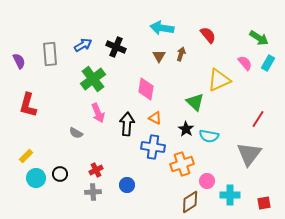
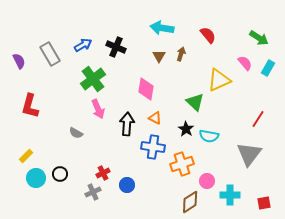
gray rectangle: rotated 25 degrees counterclockwise
cyan rectangle: moved 5 px down
red L-shape: moved 2 px right, 1 px down
pink arrow: moved 4 px up
red cross: moved 7 px right, 3 px down
gray cross: rotated 21 degrees counterclockwise
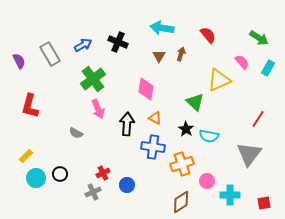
black cross: moved 2 px right, 5 px up
pink semicircle: moved 3 px left, 1 px up
brown diamond: moved 9 px left
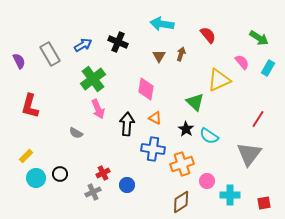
cyan arrow: moved 4 px up
cyan semicircle: rotated 24 degrees clockwise
blue cross: moved 2 px down
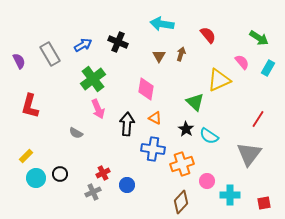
brown diamond: rotated 15 degrees counterclockwise
